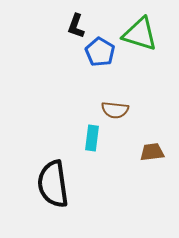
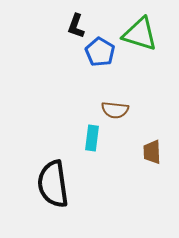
brown trapezoid: rotated 85 degrees counterclockwise
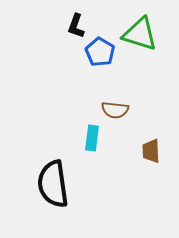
brown trapezoid: moved 1 px left, 1 px up
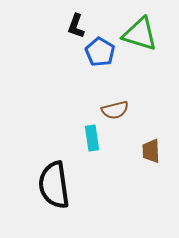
brown semicircle: rotated 20 degrees counterclockwise
cyan rectangle: rotated 15 degrees counterclockwise
black semicircle: moved 1 px right, 1 px down
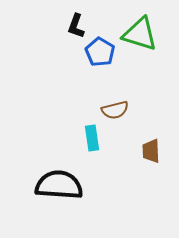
black semicircle: moved 5 px right; rotated 102 degrees clockwise
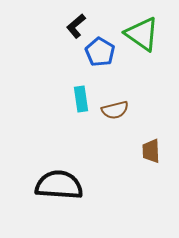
black L-shape: rotated 30 degrees clockwise
green triangle: moved 2 px right; rotated 18 degrees clockwise
cyan rectangle: moved 11 px left, 39 px up
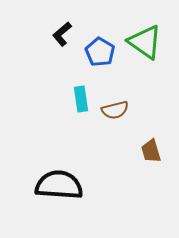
black L-shape: moved 14 px left, 8 px down
green triangle: moved 3 px right, 8 px down
brown trapezoid: rotated 15 degrees counterclockwise
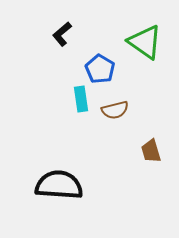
blue pentagon: moved 17 px down
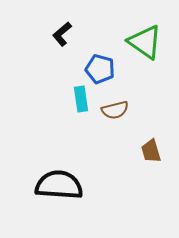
blue pentagon: rotated 16 degrees counterclockwise
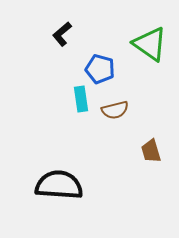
green triangle: moved 5 px right, 2 px down
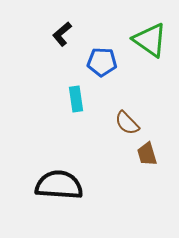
green triangle: moved 4 px up
blue pentagon: moved 2 px right, 7 px up; rotated 12 degrees counterclockwise
cyan rectangle: moved 5 px left
brown semicircle: moved 12 px right, 13 px down; rotated 60 degrees clockwise
brown trapezoid: moved 4 px left, 3 px down
